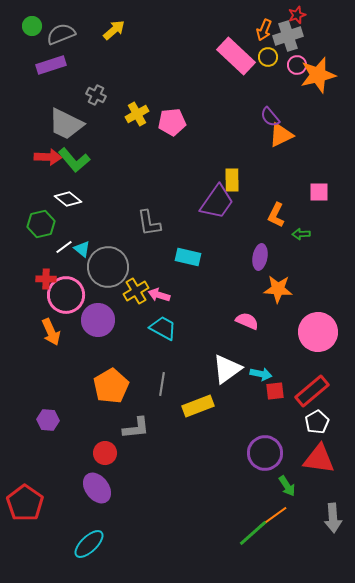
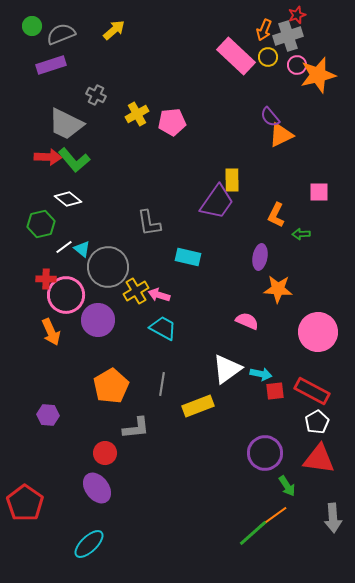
red rectangle at (312, 391): rotated 68 degrees clockwise
purple hexagon at (48, 420): moved 5 px up
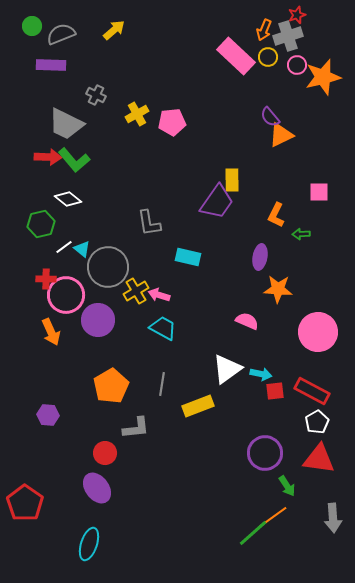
purple rectangle at (51, 65): rotated 20 degrees clockwise
orange star at (318, 75): moved 5 px right, 2 px down
cyan ellipse at (89, 544): rotated 28 degrees counterclockwise
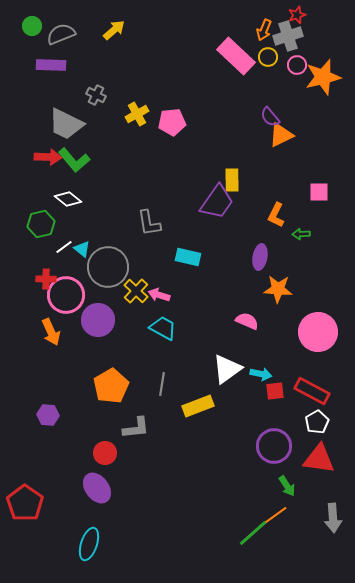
yellow cross at (136, 291): rotated 15 degrees counterclockwise
purple circle at (265, 453): moved 9 px right, 7 px up
